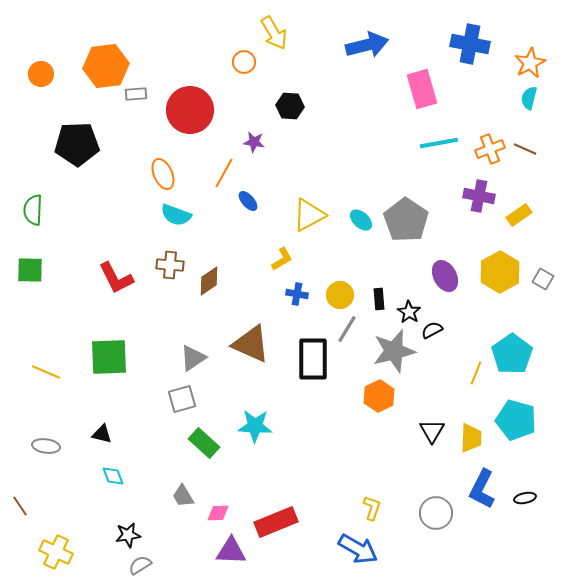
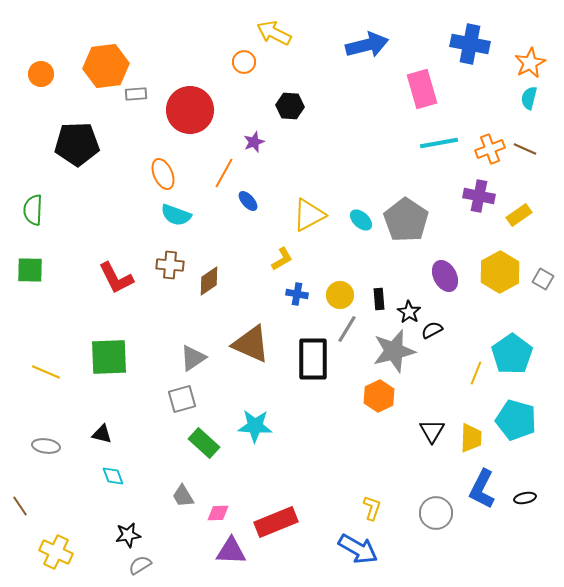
yellow arrow at (274, 33): rotated 148 degrees clockwise
purple star at (254, 142): rotated 30 degrees counterclockwise
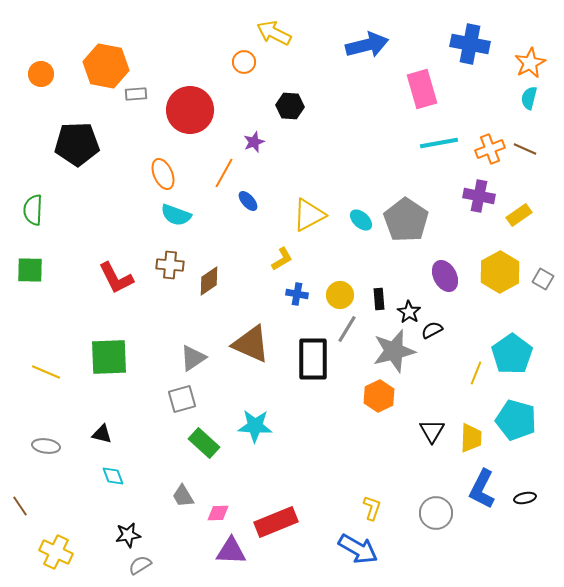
orange hexagon at (106, 66): rotated 18 degrees clockwise
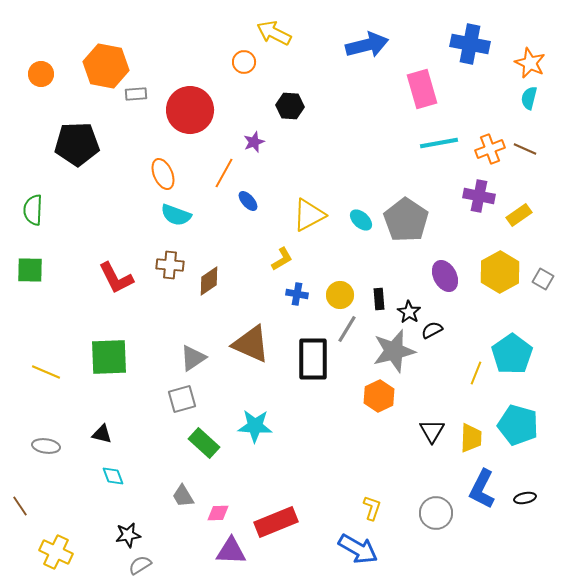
orange star at (530, 63): rotated 20 degrees counterclockwise
cyan pentagon at (516, 420): moved 2 px right, 5 px down
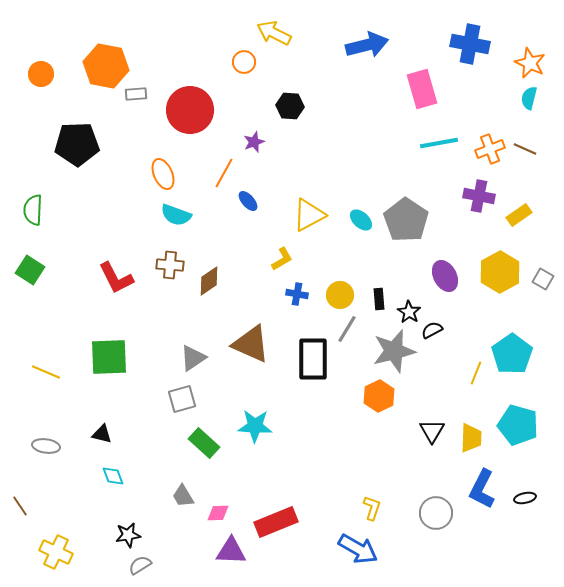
green square at (30, 270): rotated 32 degrees clockwise
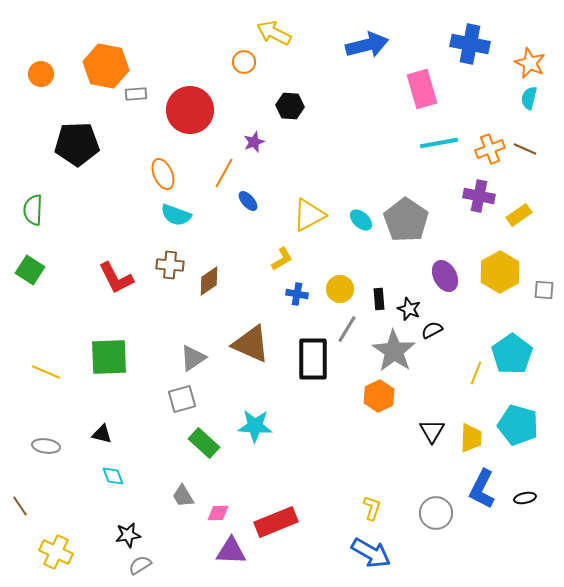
gray square at (543, 279): moved 1 px right, 11 px down; rotated 25 degrees counterclockwise
yellow circle at (340, 295): moved 6 px up
black star at (409, 312): moved 3 px up; rotated 10 degrees counterclockwise
gray star at (394, 351): rotated 24 degrees counterclockwise
blue arrow at (358, 549): moved 13 px right, 4 px down
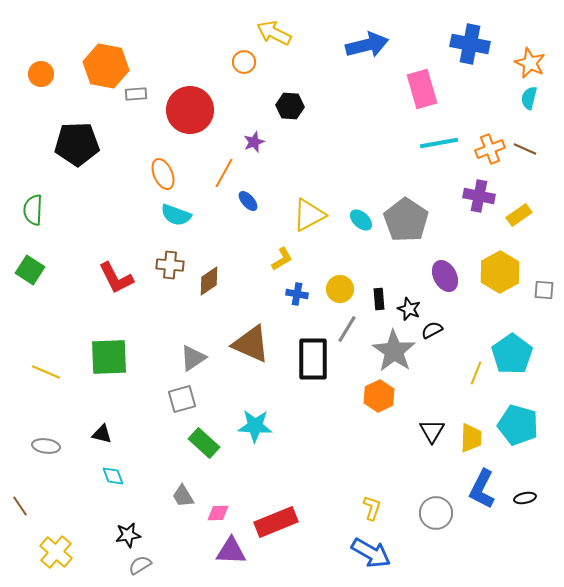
yellow cross at (56, 552): rotated 16 degrees clockwise
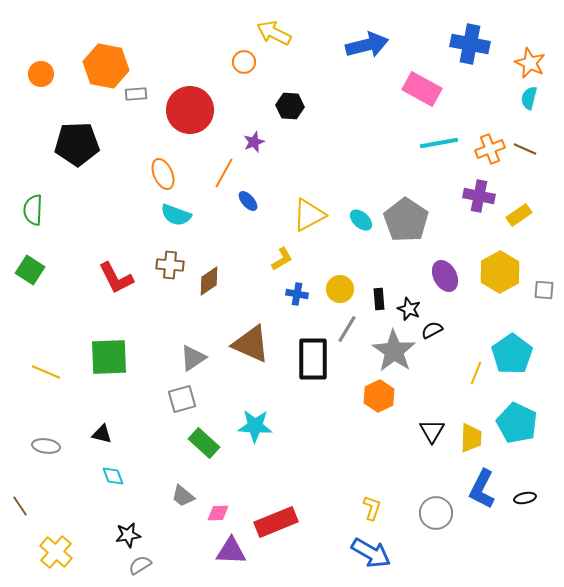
pink rectangle at (422, 89): rotated 45 degrees counterclockwise
cyan pentagon at (518, 425): moved 1 px left, 2 px up; rotated 9 degrees clockwise
gray trapezoid at (183, 496): rotated 20 degrees counterclockwise
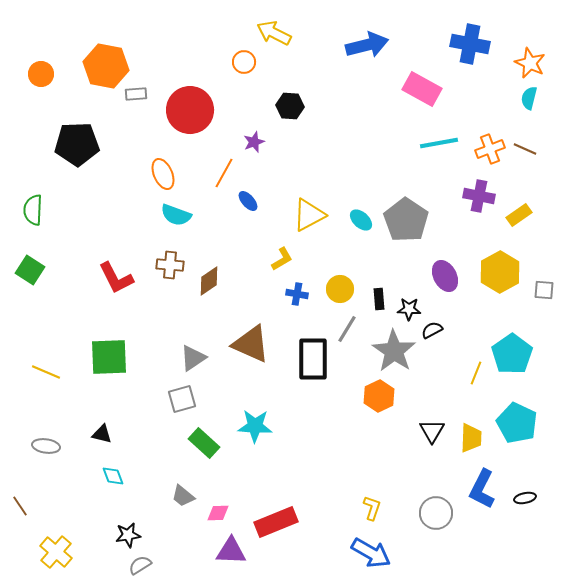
black star at (409, 309): rotated 20 degrees counterclockwise
